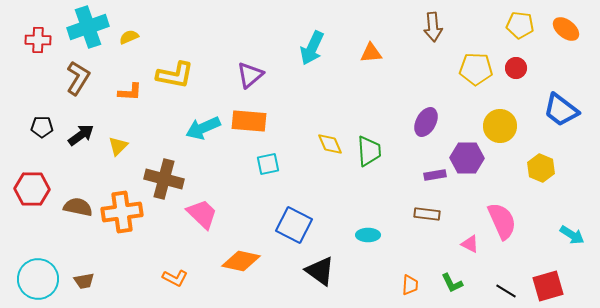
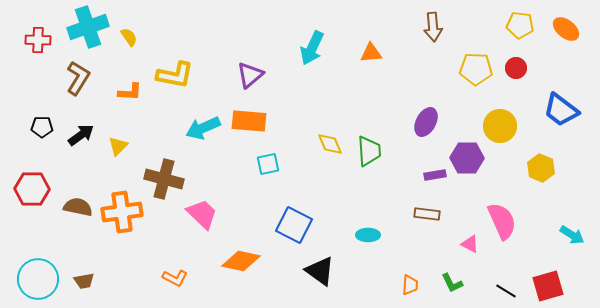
yellow semicircle at (129, 37): rotated 78 degrees clockwise
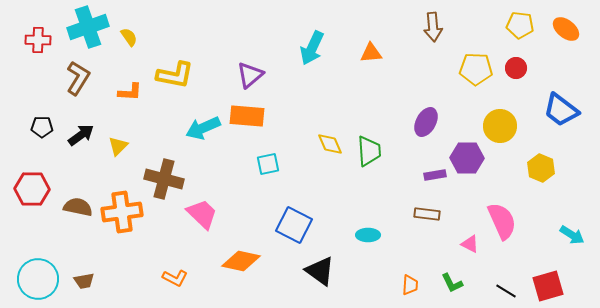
orange rectangle at (249, 121): moved 2 px left, 5 px up
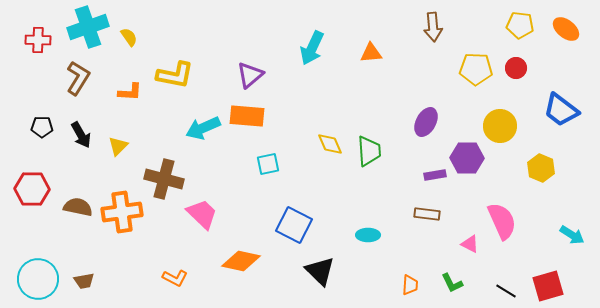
black arrow at (81, 135): rotated 96 degrees clockwise
black triangle at (320, 271): rotated 8 degrees clockwise
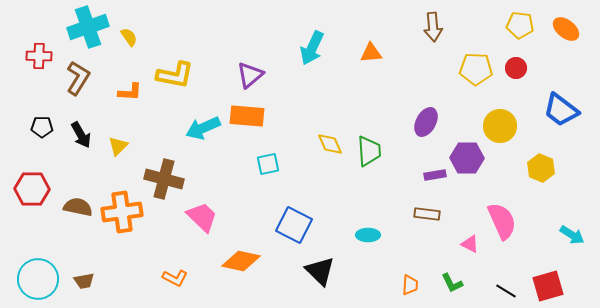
red cross at (38, 40): moved 1 px right, 16 px down
pink trapezoid at (202, 214): moved 3 px down
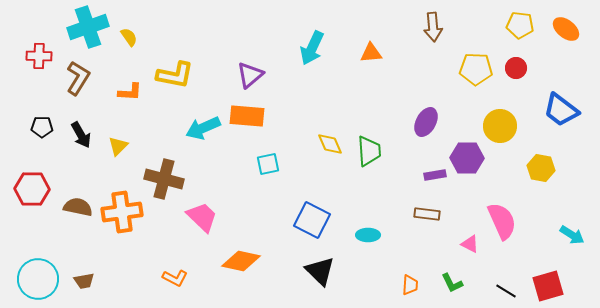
yellow hexagon at (541, 168): rotated 12 degrees counterclockwise
blue square at (294, 225): moved 18 px right, 5 px up
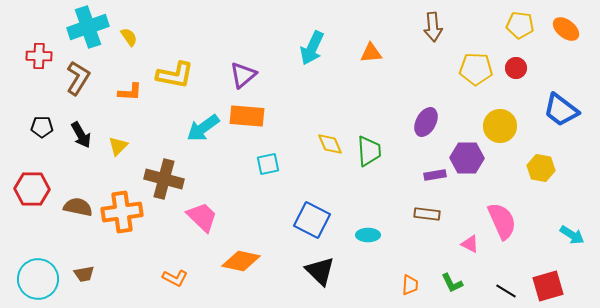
purple triangle at (250, 75): moved 7 px left
cyan arrow at (203, 128): rotated 12 degrees counterclockwise
brown trapezoid at (84, 281): moved 7 px up
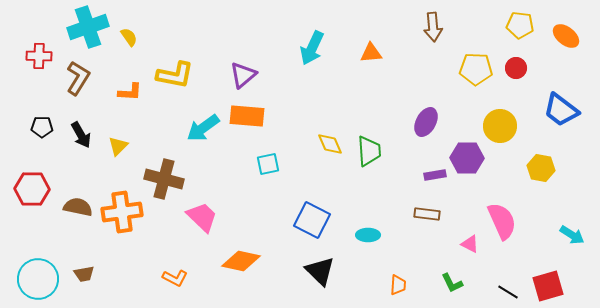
orange ellipse at (566, 29): moved 7 px down
orange trapezoid at (410, 285): moved 12 px left
black line at (506, 291): moved 2 px right, 1 px down
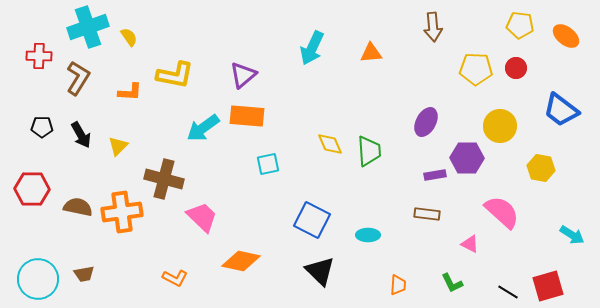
pink semicircle at (502, 221): moved 9 px up; rotated 24 degrees counterclockwise
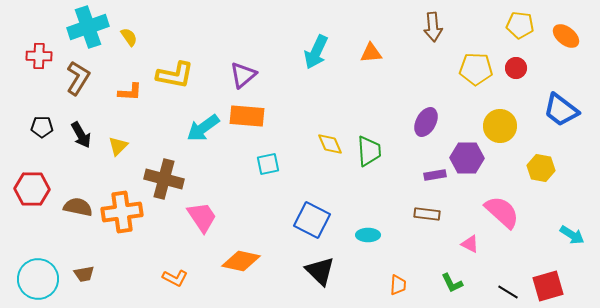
cyan arrow at (312, 48): moved 4 px right, 4 px down
pink trapezoid at (202, 217): rotated 12 degrees clockwise
